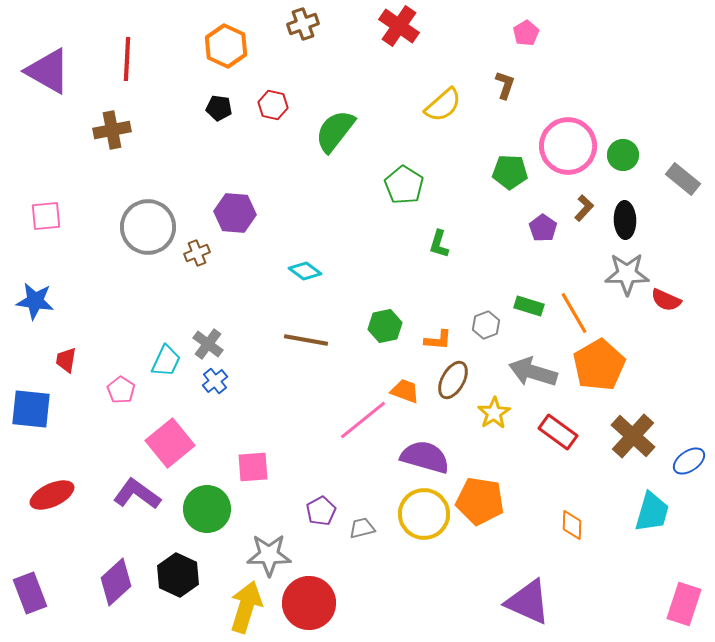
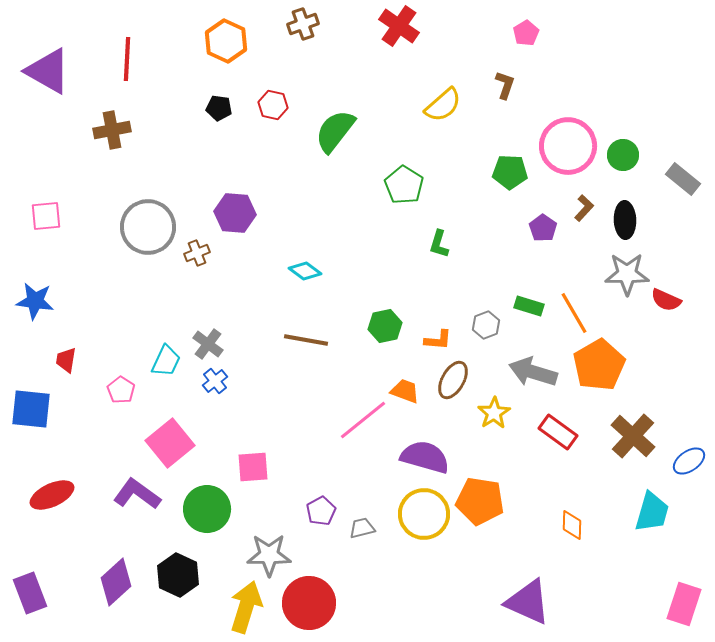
orange hexagon at (226, 46): moved 5 px up
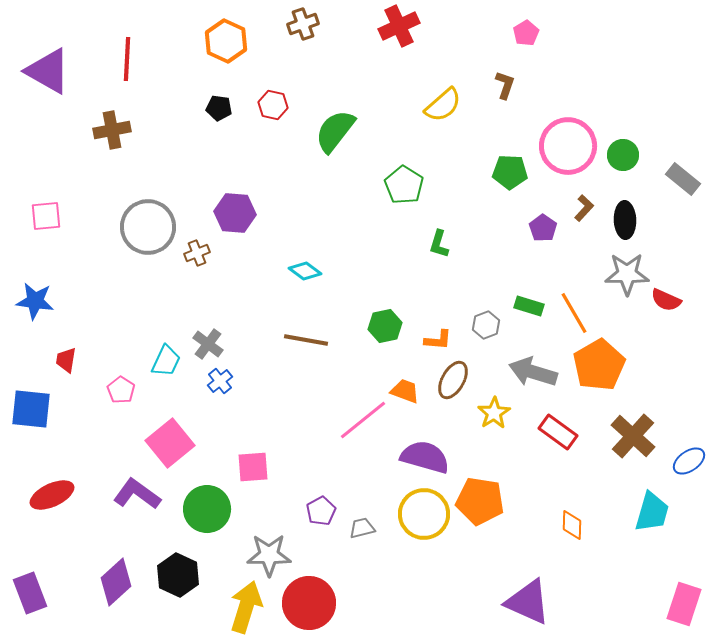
red cross at (399, 26): rotated 30 degrees clockwise
blue cross at (215, 381): moved 5 px right
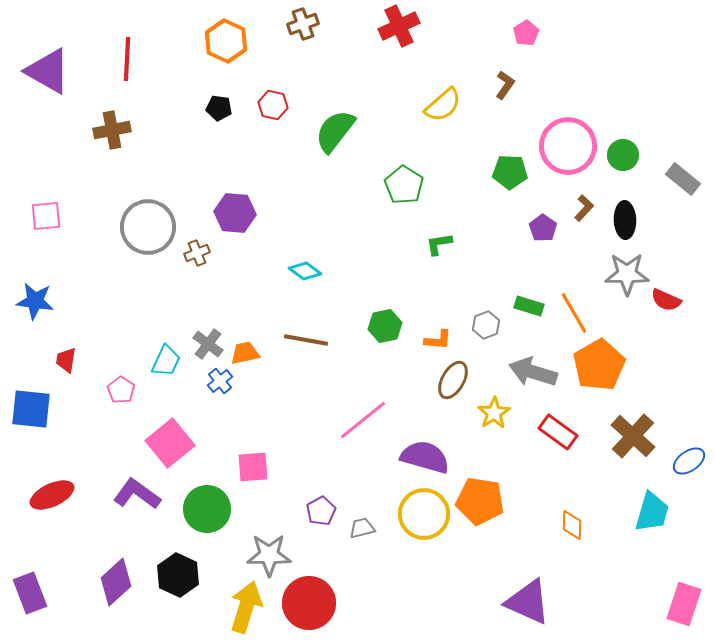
brown L-shape at (505, 85): rotated 16 degrees clockwise
green L-shape at (439, 244): rotated 64 degrees clockwise
orange trapezoid at (405, 391): moved 160 px left, 38 px up; rotated 32 degrees counterclockwise
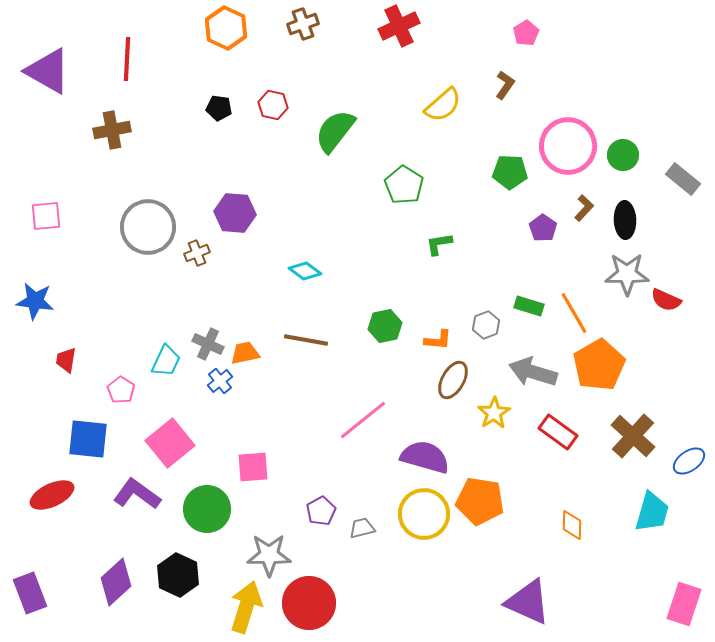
orange hexagon at (226, 41): moved 13 px up
gray cross at (208, 344): rotated 12 degrees counterclockwise
blue square at (31, 409): moved 57 px right, 30 px down
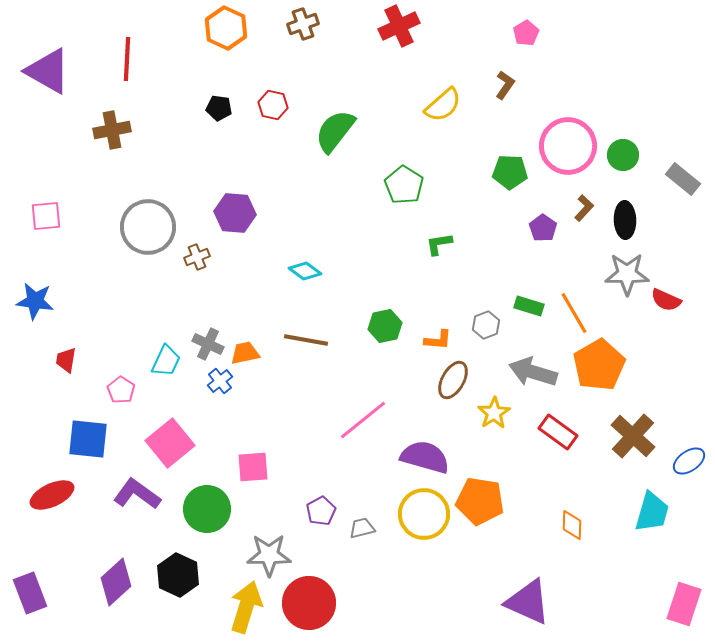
brown cross at (197, 253): moved 4 px down
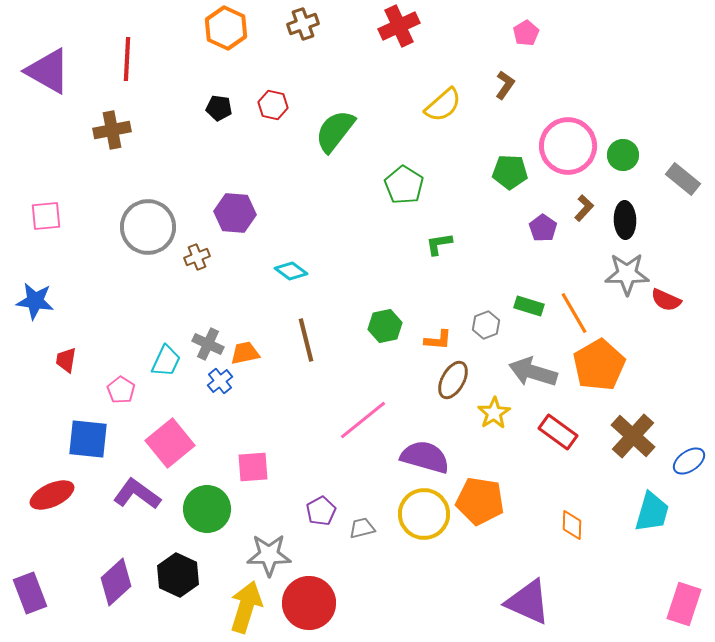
cyan diamond at (305, 271): moved 14 px left
brown line at (306, 340): rotated 66 degrees clockwise
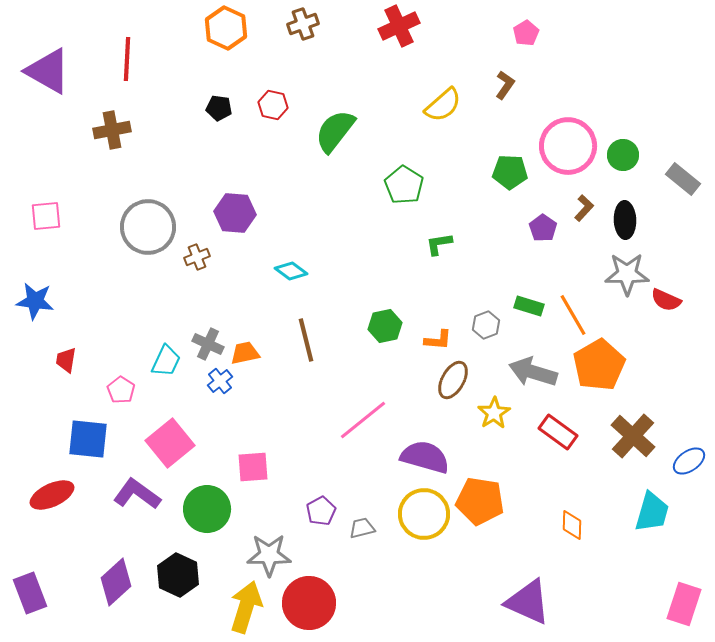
orange line at (574, 313): moved 1 px left, 2 px down
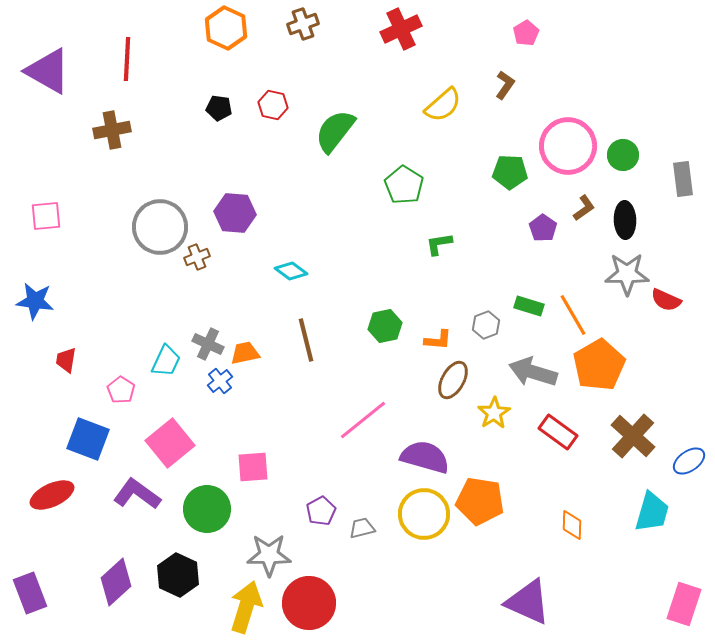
red cross at (399, 26): moved 2 px right, 3 px down
gray rectangle at (683, 179): rotated 44 degrees clockwise
brown L-shape at (584, 208): rotated 12 degrees clockwise
gray circle at (148, 227): moved 12 px right
blue square at (88, 439): rotated 15 degrees clockwise
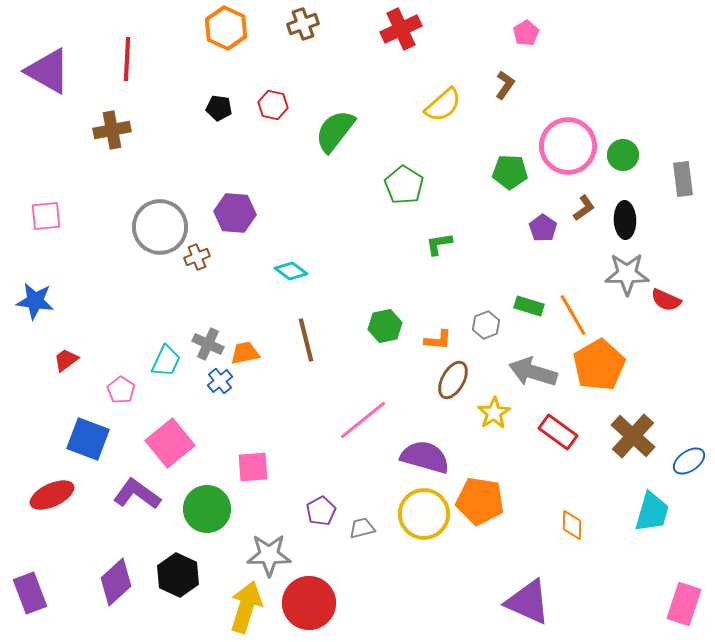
red trapezoid at (66, 360): rotated 44 degrees clockwise
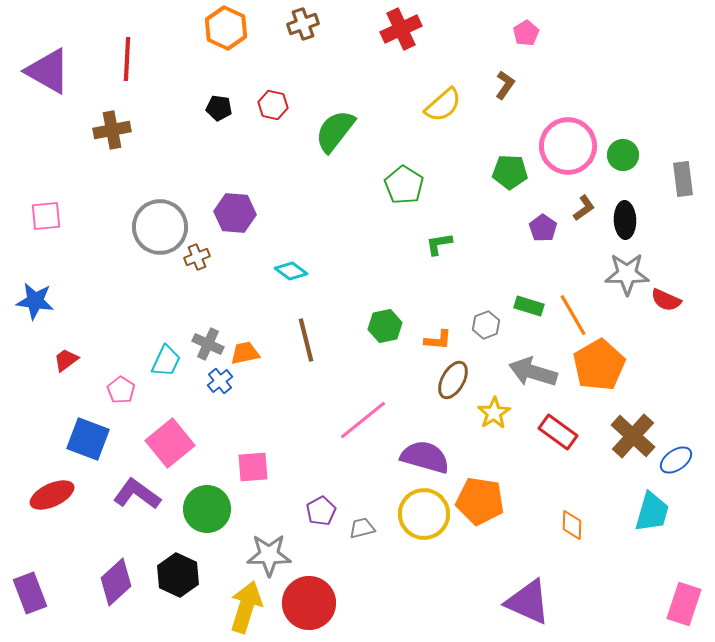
blue ellipse at (689, 461): moved 13 px left, 1 px up
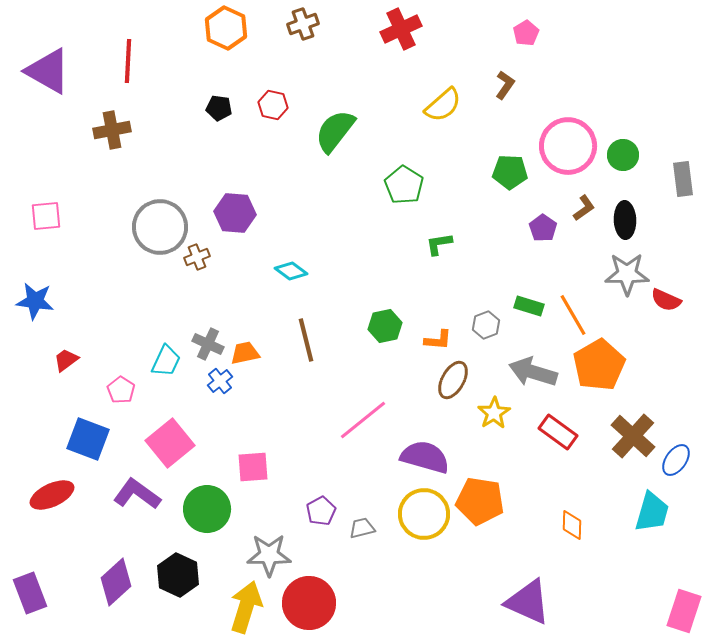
red line at (127, 59): moved 1 px right, 2 px down
blue ellipse at (676, 460): rotated 20 degrees counterclockwise
pink rectangle at (684, 604): moved 7 px down
